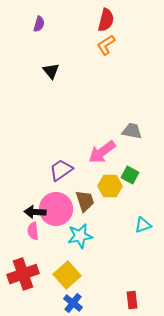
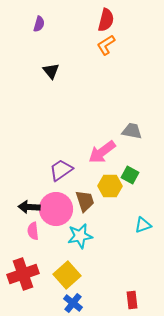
black arrow: moved 6 px left, 5 px up
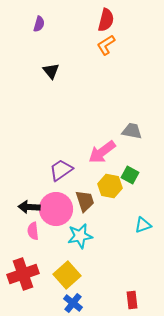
yellow hexagon: rotated 10 degrees clockwise
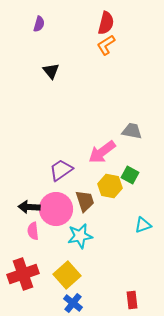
red semicircle: moved 3 px down
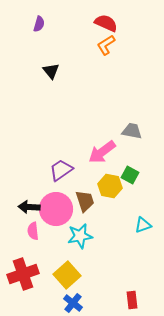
red semicircle: rotated 80 degrees counterclockwise
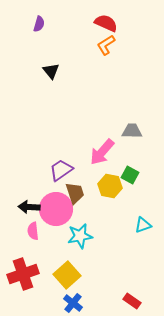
gray trapezoid: rotated 10 degrees counterclockwise
pink arrow: rotated 12 degrees counterclockwise
brown trapezoid: moved 10 px left, 8 px up
red rectangle: moved 1 px down; rotated 48 degrees counterclockwise
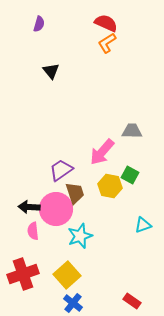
orange L-shape: moved 1 px right, 2 px up
cyan star: rotated 10 degrees counterclockwise
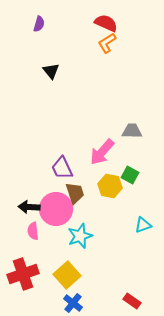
purple trapezoid: moved 1 px right, 2 px up; rotated 80 degrees counterclockwise
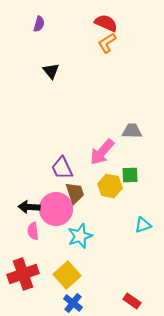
green square: rotated 30 degrees counterclockwise
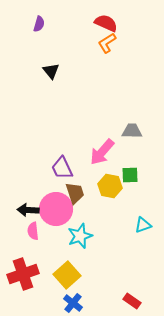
black arrow: moved 1 px left, 3 px down
